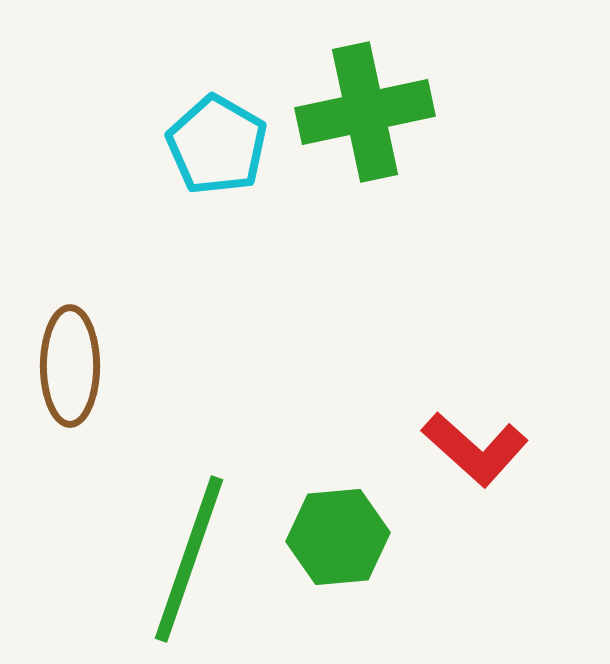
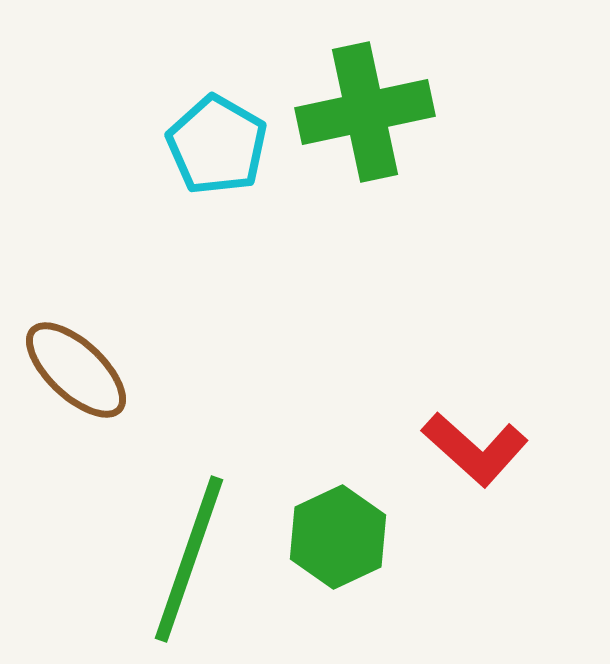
brown ellipse: moved 6 px right, 4 px down; rotated 47 degrees counterclockwise
green hexagon: rotated 20 degrees counterclockwise
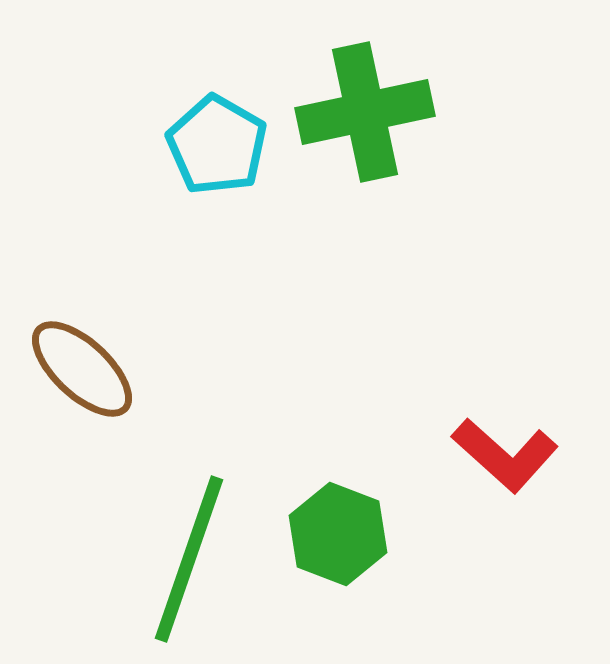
brown ellipse: moved 6 px right, 1 px up
red L-shape: moved 30 px right, 6 px down
green hexagon: moved 3 px up; rotated 14 degrees counterclockwise
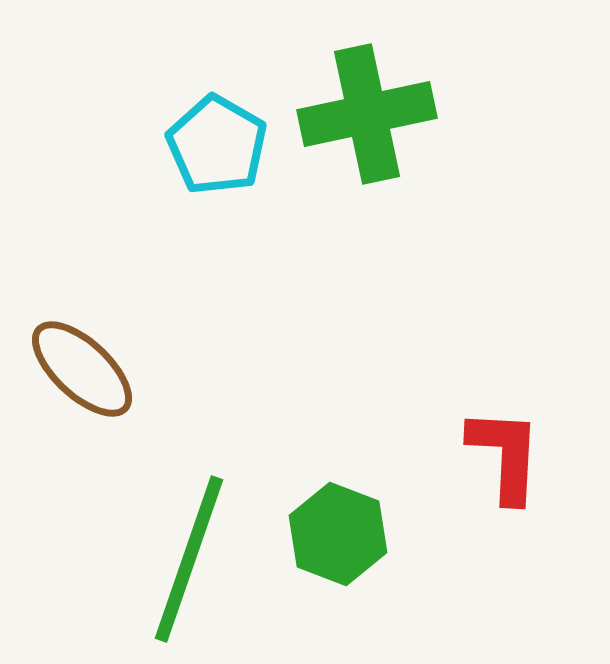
green cross: moved 2 px right, 2 px down
red L-shape: rotated 129 degrees counterclockwise
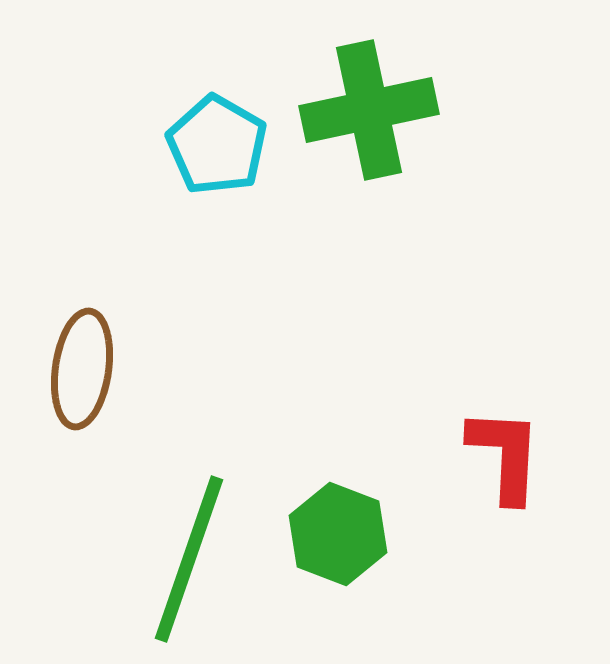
green cross: moved 2 px right, 4 px up
brown ellipse: rotated 55 degrees clockwise
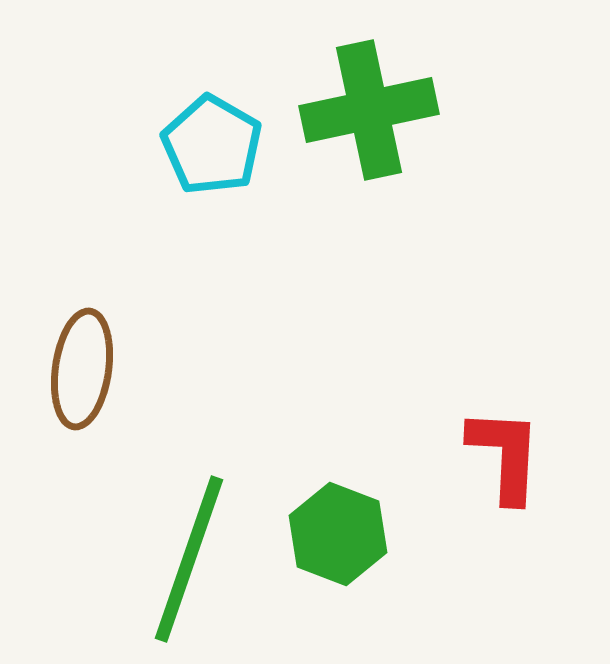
cyan pentagon: moved 5 px left
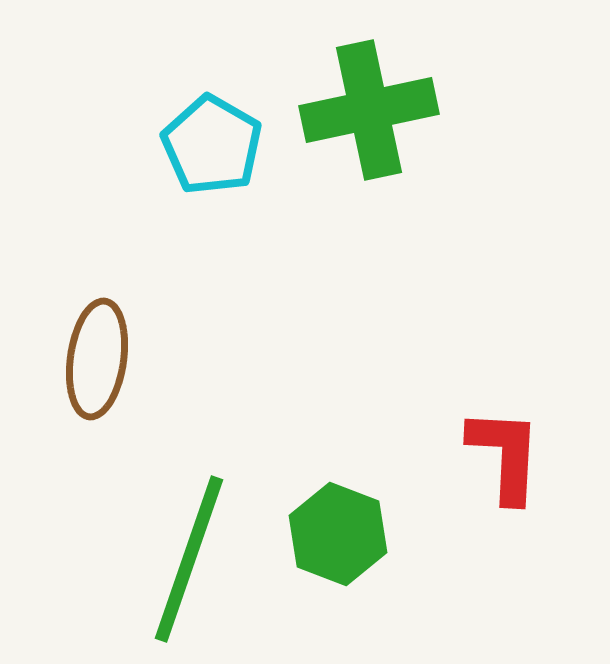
brown ellipse: moved 15 px right, 10 px up
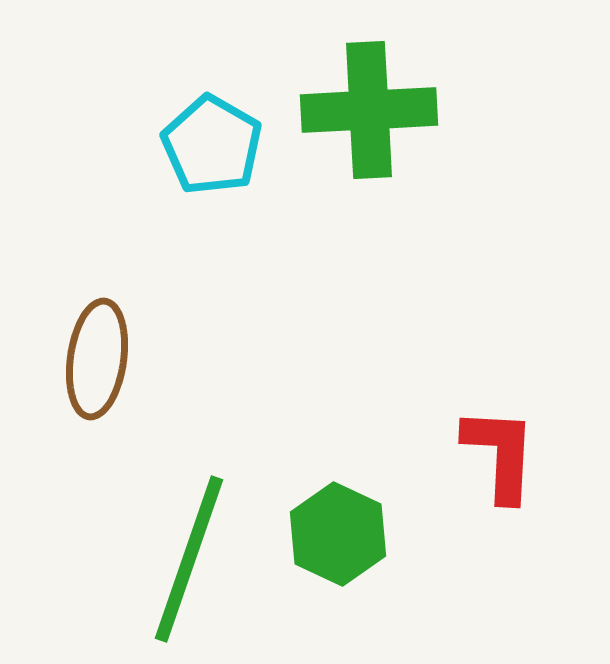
green cross: rotated 9 degrees clockwise
red L-shape: moved 5 px left, 1 px up
green hexagon: rotated 4 degrees clockwise
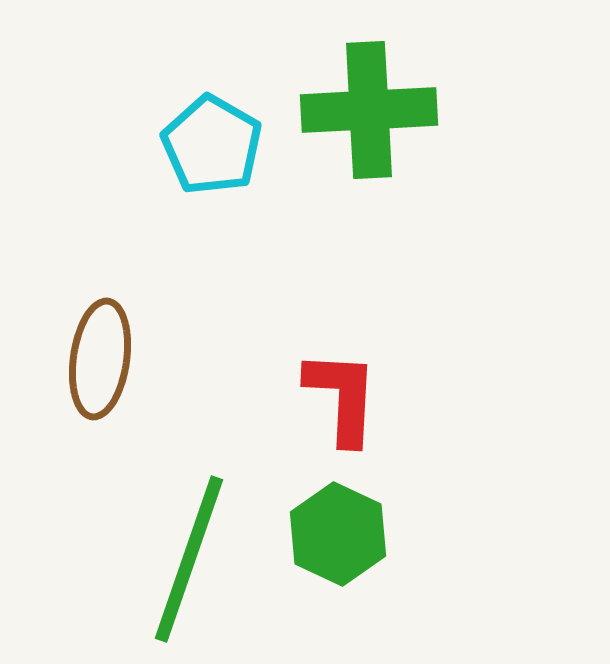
brown ellipse: moved 3 px right
red L-shape: moved 158 px left, 57 px up
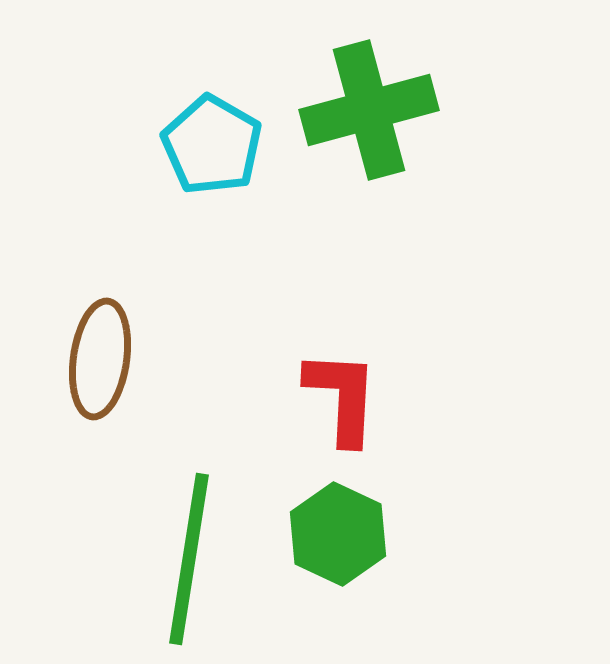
green cross: rotated 12 degrees counterclockwise
green line: rotated 10 degrees counterclockwise
